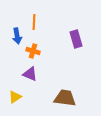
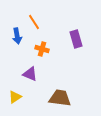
orange line: rotated 35 degrees counterclockwise
orange cross: moved 9 px right, 2 px up
brown trapezoid: moved 5 px left
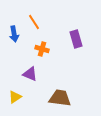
blue arrow: moved 3 px left, 2 px up
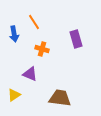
yellow triangle: moved 1 px left, 2 px up
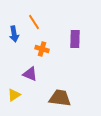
purple rectangle: moved 1 px left; rotated 18 degrees clockwise
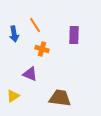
orange line: moved 1 px right, 3 px down
purple rectangle: moved 1 px left, 4 px up
yellow triangle: moved 1 px left, 1 px down
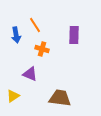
blue arrow: moved 2 px right, 1 px down
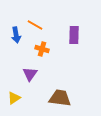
orange line: rotated 28 degrees counterclockwise
purple triangle: rotated 42 degrees clockwise
yellow triangle: moved 1 px right, 2 px down
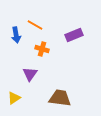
purple rectangle: rotated 66 degrees clockwise
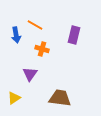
purple rectangle: rotated 54 degrees counterclockwise
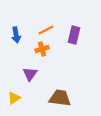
orange line: moved 11 px right, 5 px down; rotated 56 degrees counterclockwise
orange cross: rotated 32 degrees counterclockwise
